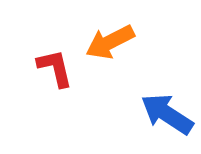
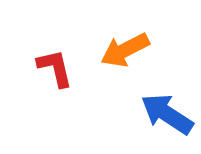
orange arrow: moved 15 px right, 8 px down
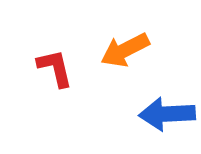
blue arrow: rotated 36 degrees counterclockwise
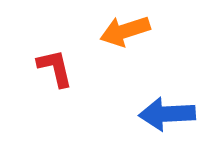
orange arrow: moved 19 px up; rotated 9 degrees clockwise
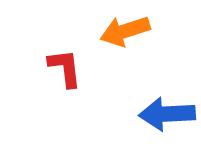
red L-shape: moved 10 px right; rotated 6 degrees clockwise
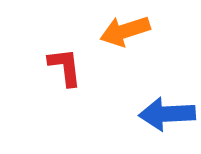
red L-shape: moved 1 px up
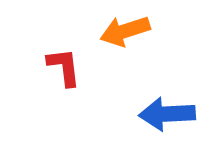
red L-shape: moved 1 px left
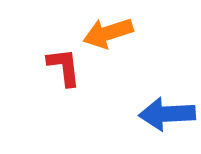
orange arrow: moved 17 px left, 2 px down
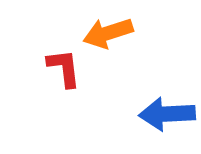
red L-shape: moved 1 px down
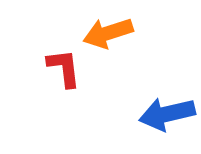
blue arrow: rotated 10 degrees counterclockwise
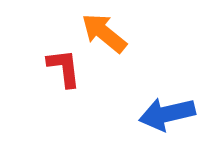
orange arrow: moved 4 px left; rotated 57 degrees clockwise
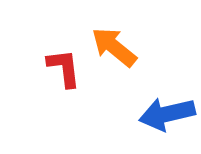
orange arrow: moved 10 px right, 14 px down
